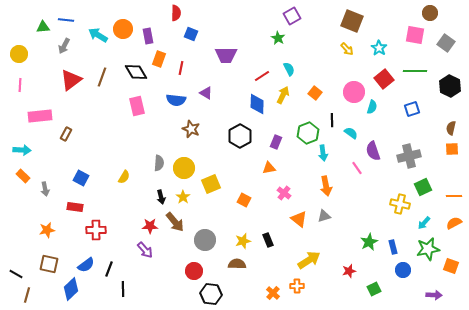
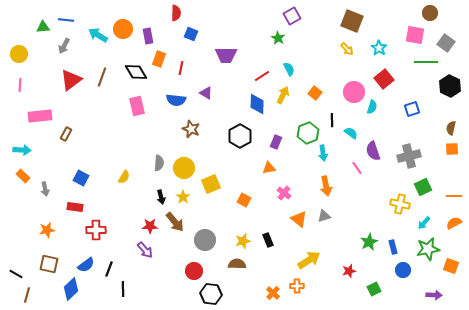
green line at (415, 71): moved 11 px right, 9 px up
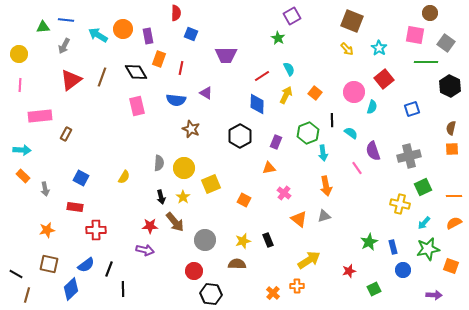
yellow arrow at (283, 95): moved 3 px right
purple arrow at (145, 250): rotated 36 degrees counterclockwise
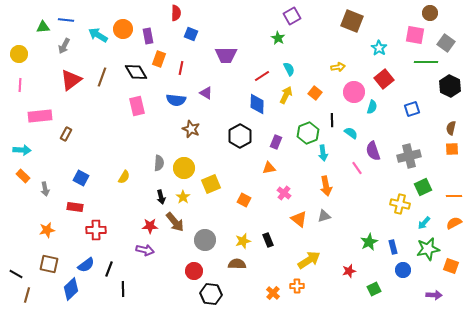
yellow arrow at (347, 49): moved 9 px left, 18 px down; rotated 56 degrees counterclockwise
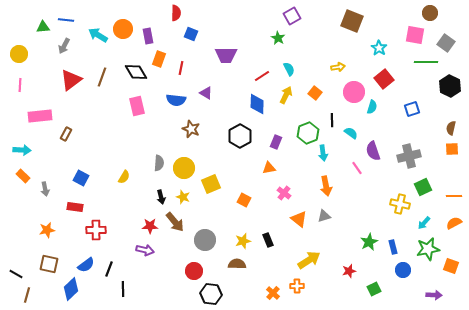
yellow star at (183, 197): rotated 16 degrees counterclockwise
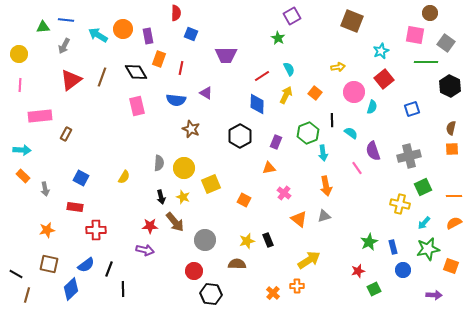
cyan star at (379, 48): moved 2 px right, 3 px down; rotated 14 degrees clockwise
yellow star at (243, 241): moved 4 px right
red star at (349, 271): moved 9 px right
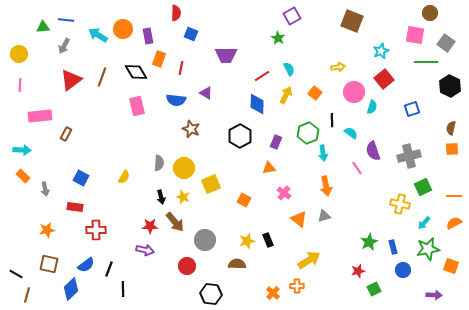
red circle at (194, 271): moved 7 px left, 5 px up
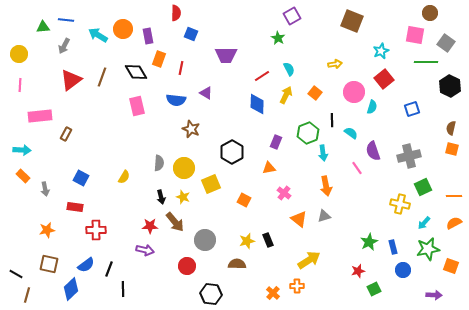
yellow arrow at (338, 67): moved 3 px left, 3 px up
black hexagon at (240, 136): moved 8 px left, 16 px down
orange square at (452, 149): rotated 16 degrees clockwise
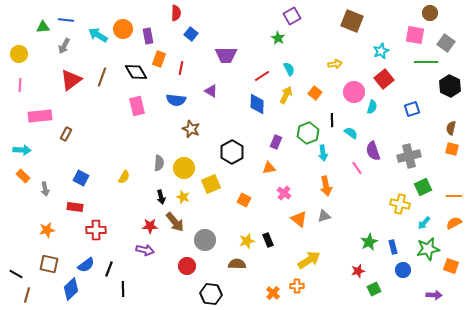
blue square at (191, 34): rotated 16 degrees clockwise
purple triangle at (206, 93): moved 5 px right, 2 px up
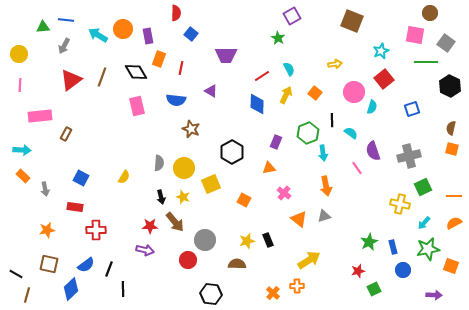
red circle at (187, 266): moved 1 px right, 6 px up
